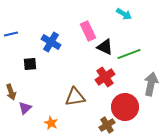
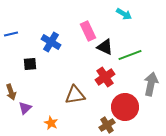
green line: moved 1 px right, 1 px down
brown triangle: moved 2 px up
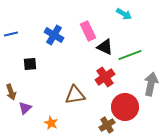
blue cross: moved 3 px right, 7 px up
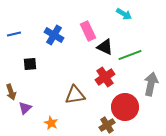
blue line: moved 3 px right
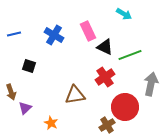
black square: moved 1 px left, 2 px down; rotated 24 degrees clockwise
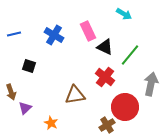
green line: rotated 30 degrees counterclockwise
red cross: rotated 18 degrees counterclockwise
